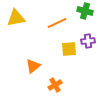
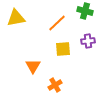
orange line: rotated 18 degrees counterclockwise
yellow square: moved 6 px left
orange triangle: rotated 21 degrees counterclockwise
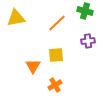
yellow square: moved 7 px left, 6 px down
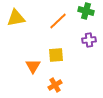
green cross: moved 1 px right
orange line: moved 1 px right, 2 px up
purple cross: moved 1 px right, 1 px up
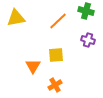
purple cross: moved 1 px left; rotated 24 degrees clockwise
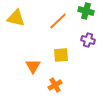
yellow triangle: rotated 24 degrees clockwise
yellow square: moved 5 px right
